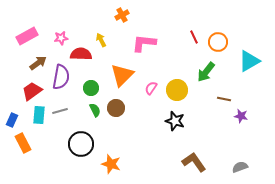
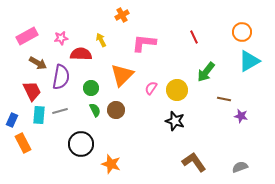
orange circle: moved 24 px right, 10 px up
brown arrow: rotated 66 degrees clockwise
red trapezoid: rotated 100 degrees clockwise
brown circle: moved 2 px down
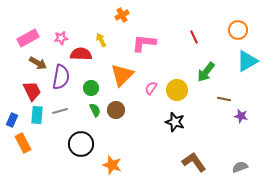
orange circle: moved 4 px left, 2 px up
pink rectangle: moved 1 px right, 2 px down
cyan triangle: moved 2 px left
cyan rectangle: moved 2 px left
black star: moved 1 px down
orange star: moved 1 px right, 1 px down
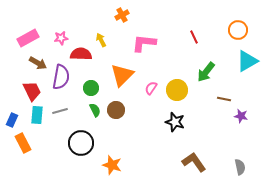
black circle: moved 1 px up
gray semicircle: rotated 98 degrees clockwise
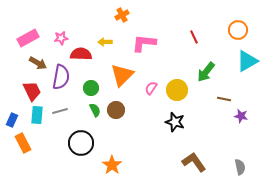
yellow arrow: moved 4 px right, 2 px down; rotated 64 degrees counterclockwise
orange star: rotated 18 degrees clockwise
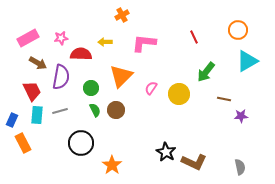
orange triangle: moved 1 px left, 1 px down
yellow circle: moved 2 px right, 4 px down
purple star: rotated 16 degrees counterclockwise
black star: moved 9 px left, 30 px down; rotated 12 degrees clockwise
brown L-shape: rotated 150 degrees clockwise
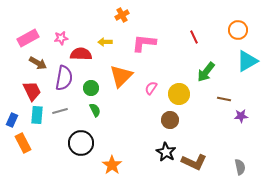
purple semicircle: moved 3 px right, 1 px down
brown circle: moved 54 px right, 10 px down
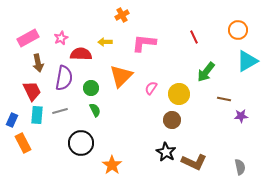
pink star: rotated 16 degrees counterclockwise
brown arrow: rotated 48 degrees clockwise
brown circle: moved 2 px right
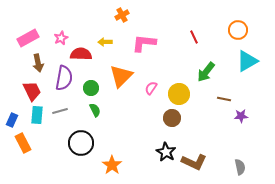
brown circle: moved 2 px up
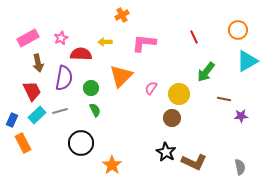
cyan rectangle: rotated 42 degrees clockwise
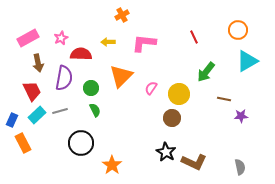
yellow arrow: moved 3 px right
